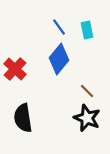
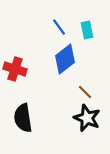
blue diamond: moved 6 px right; rotated 12 degrees clockwise
red cross: rotated 25 degrees counterclockwise
brown line: moved 2 px left, 1 px down
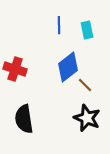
blue line: moved 2 px up; rotated 36 degrees clockwise
blue diamond: moved 3 px right, 8 px down
brown line: moved 7 px up
black semicircle: moved 1 px right, 1 px down
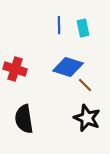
cyan rectangle: moved 4 px left, 2 px up
blue diamond: rotated 56 degrees clockwise
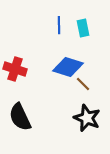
brown line: moved 2 px left, 1 px up
black semicircle: moved 4 px left, 2 px up; rotated 16 degrees counterclockwise
